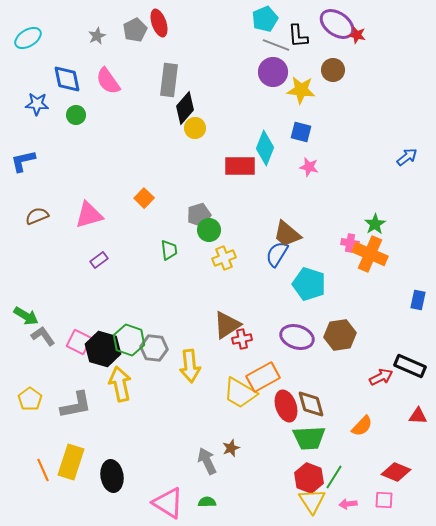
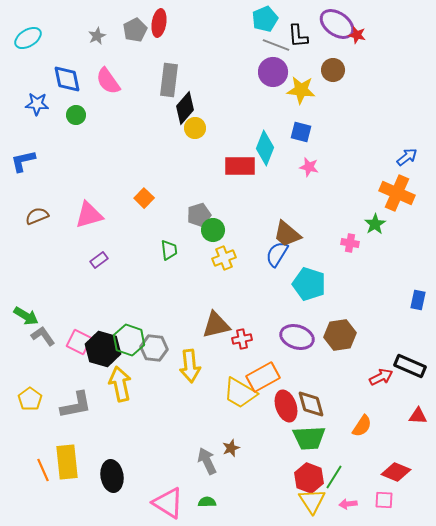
red ellipse at (159, 23): rotated 28 degrees clockwise
green circle at (209, 230): moved 4 px right
orange cross at (370, 254): moved 27 px right, 61 px up
brown triangle at (227, 325): moved 11 px left; rotated 20 degrees clockwise
orange semicircle at (362, 426): rotated 10 degrees counterclockwise
yellow rectangle at (71, 462): moved 4 px left; rotated 24 degrees counterclockwise
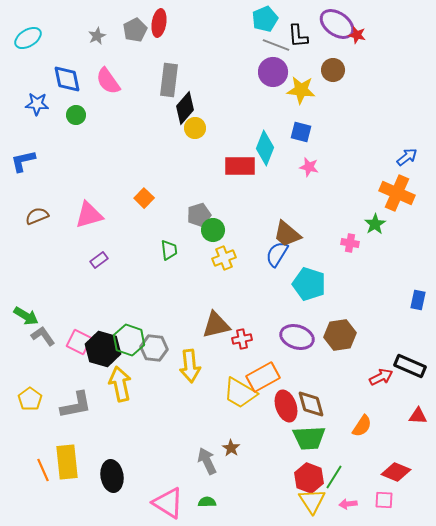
brown star at (231, 448): rotated 18 degrees counterclockwise
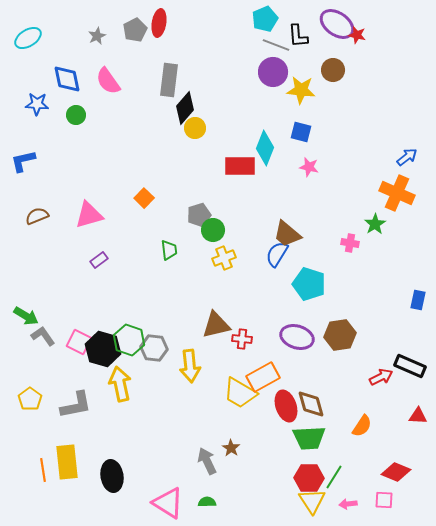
red cross at (242, 339): rotated 18 degrees clockwise
orange line at (43, 470): rotated 15 degrees clockwise
red hexagon at (309, 478): rotated 20 degrees counterclockwise
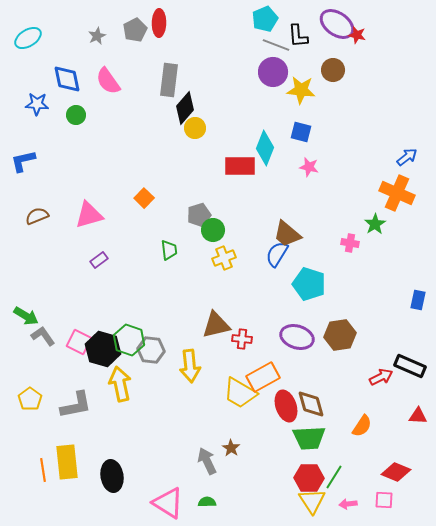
red ellipse at (159, 23): rotated 8 degrees counterclockwise
gray hexagon at (154, 348): moved 3 px left, 2 px down
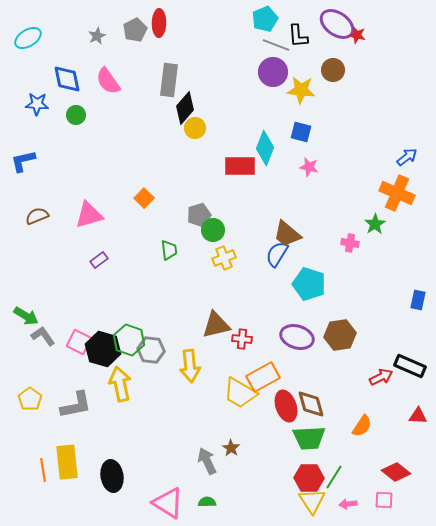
red diamond at (396, 472): rotated 16 degrees clockwise
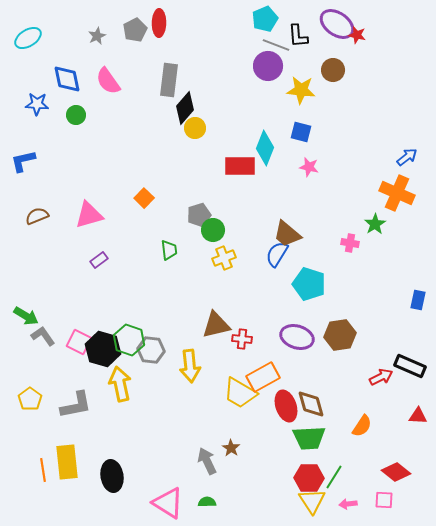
purple circle at (273, 72): moved 5 px left, 6 px up
